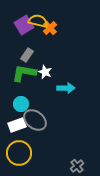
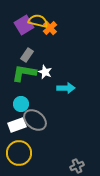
gray cross: rotated 16 degrees clockwise
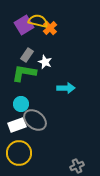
white star: moved 10 px up
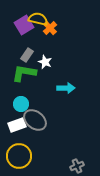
yellow semicircle: moved 2 px up
yellow circle: moved 3 px down
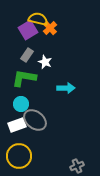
purple square: moved 4 px right, 5 px down
green L-shape: moved 5 px down
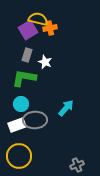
orange cross: rotated 32 degrees clockwise
gray rectangle: rotated 16 degrees counterclockwise
cyan arrow: moved 20 px down; rotated 48 degrees counterclockwise
gray ellipse: rotated 40 degrees counterclockwise
gray cross: moved 1 px up
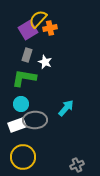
yellow semicircle: rotated 60 degrees counterclockwise
yellow circle: moved 4 px right, 1 px down
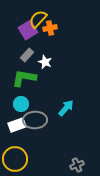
gray rectangle: rotated 24 degrees clockwise
yellow circle: moved 8 px left, 2 px down
